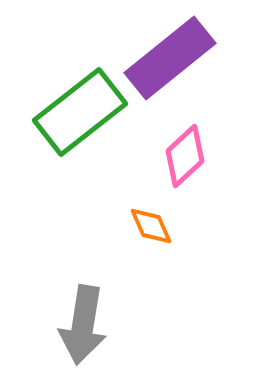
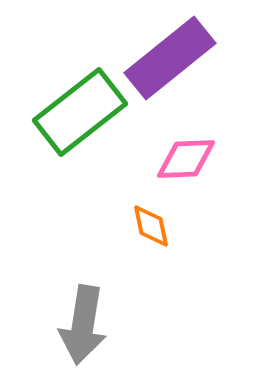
pink diamond: moved 1 px right, 3 px down; rotated 40 degrees clockwise
orange diamond: rotated 12 degrees clockwise
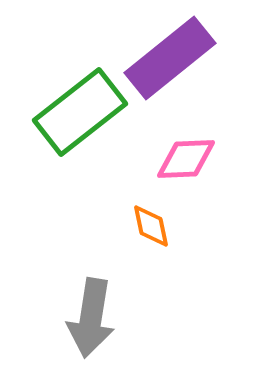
gray arrow: moved 8 px right, 7 px up
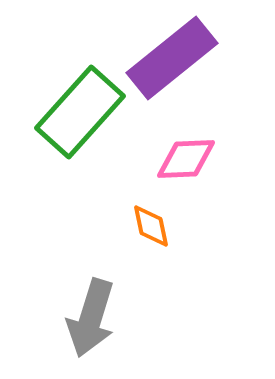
purple rectangle: moved 2 px right
green rectangle: rotated 10 degrees counterclockwise
gray arrow: rotated 8 degrees clockwise
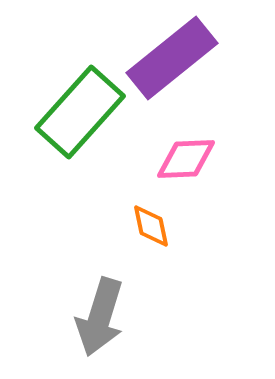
gray arrow: moved 9 px right, 1 px up
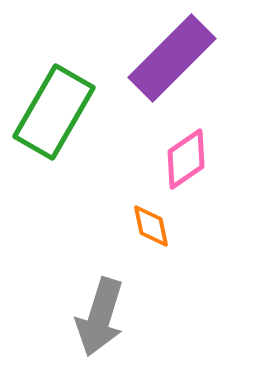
purple rectangle: rotated 6 degrees counterclockwise
green rectangle: moved 26 px left; rotated 12 degrees counterclockwise
pink diamond: rotated 32 degrees counterclockwise
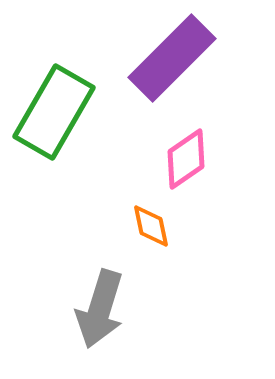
gray arrow: moved 8 px up
